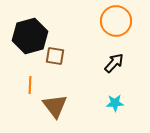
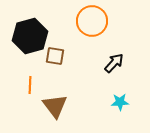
orange circle: moved 24 px left
cyan star: moved 5 px right, 1 px up
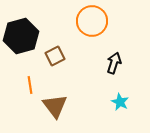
black hexagon: moved 9 px left
brown square: rotated 36 degrees counterclockwise
black arrow: rotated 25 degrees counterclockwise
orange line: rotated 12 degrees counterclockwise
cyan star: rotated 30 degrees clockwise
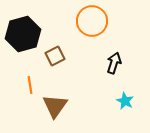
black hexagon: moved 2 px right, 2 px up
cyan star: moved 5 px right, 1 px up
brown triangle: rotated 12 degrees clockwise
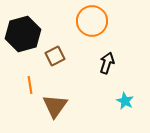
black arrow: moved 7 px left
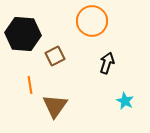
black hexagon: rotated 20 degrees clockwise
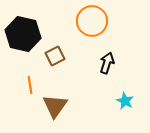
black hexagon: rotated 8 degrees clockwise
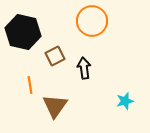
black hexagon: moved 2 px up
black arrow: moved 23 px left, 5 px down; rotated 25 degrees counterclockwise
cyan star: rotated 30 degrees clockwise
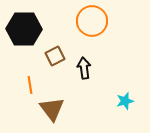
black hexagon: moved 1 px right, 3 px up; rotated 12 degrees counterclockwise
brown triangle: moved 3 px left, 3 px down; rotated 12 degrees counterclockwise
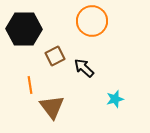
black arrow: rotated 40 degrees counterclockwise
cyan star: moved 10 px left, 2 px up
brown triangle: moved 2 px up
